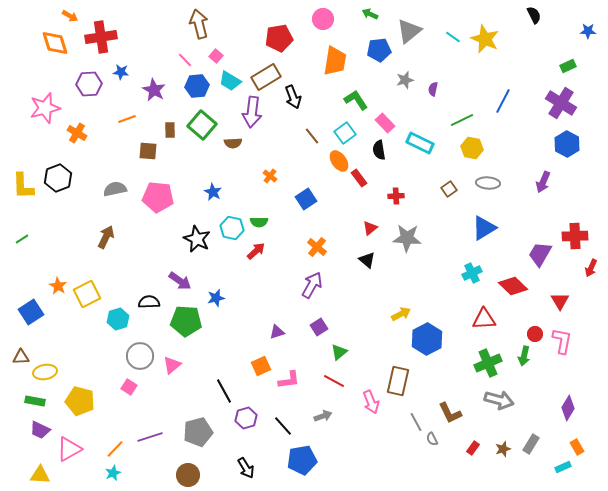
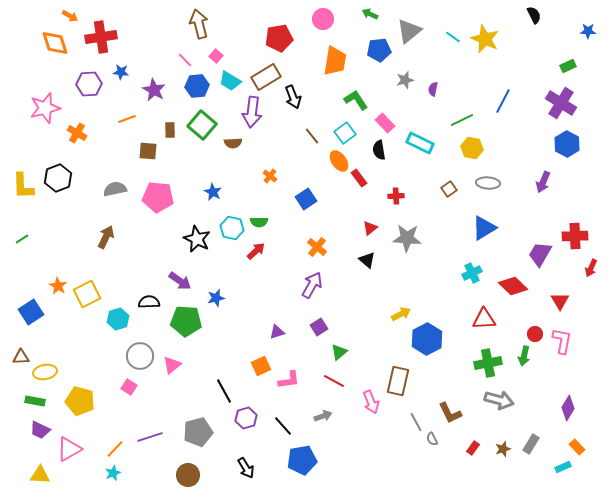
green cross at (488, 363): rotated 12 degrees clockwise
orange rectangle at (577, 447): rotated 14 degrees counterclockwise
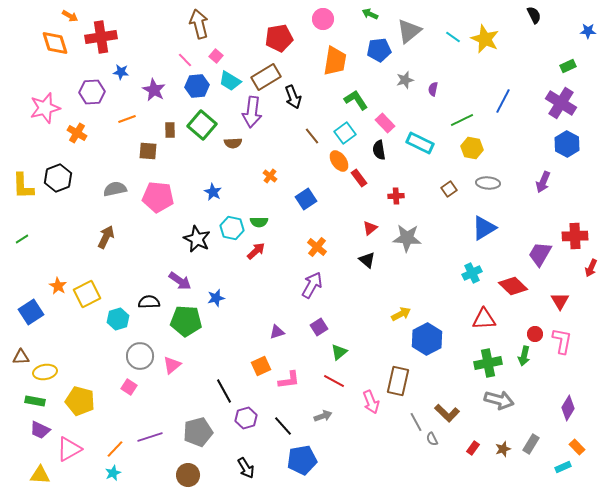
purple hexagon at (89, 84): moved 3 px right, 8 px down
brown L-shape at (450, 413): moved 3 px left; rotated 20 degrees counterclockwise
